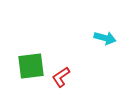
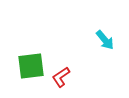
cyan arrow: moved 2 px down; rotated 35 degrees clockwise
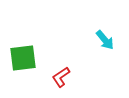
green square: moved 8 px left, 8 px up
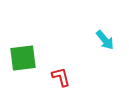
red L-shape: rotated 110 degrees clockwise
